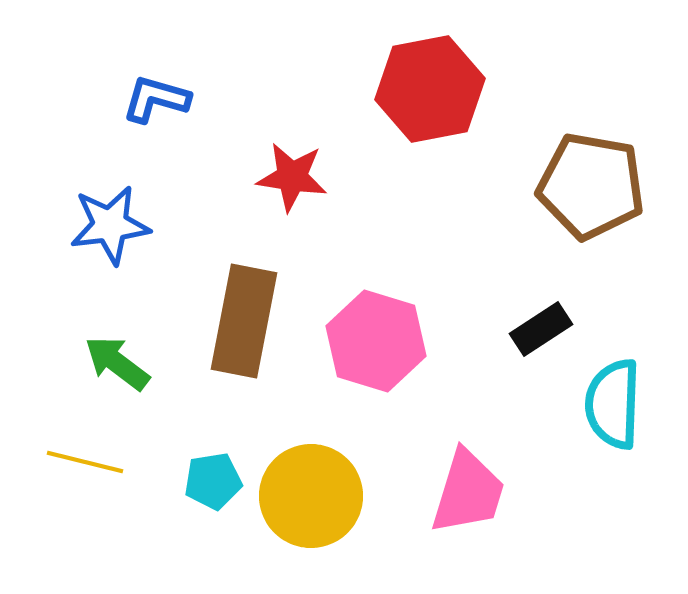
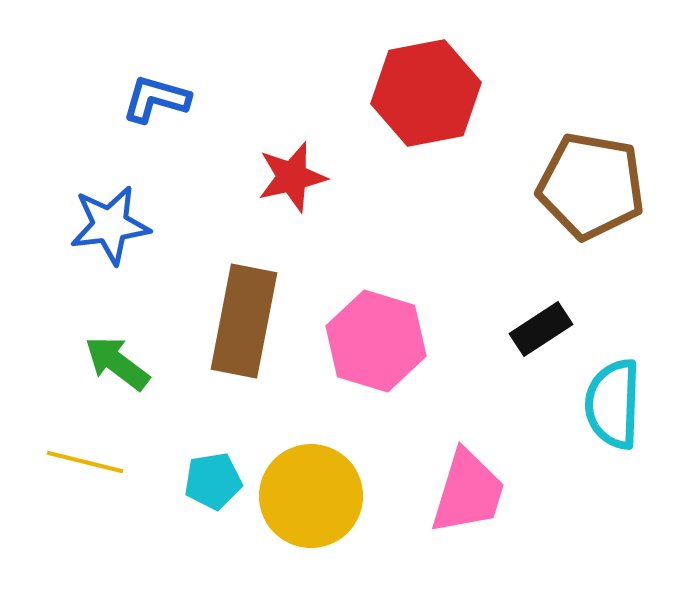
red hexagon: moved 4 px left, 4 px down
red star: rotated 22 degrees counterclockwise
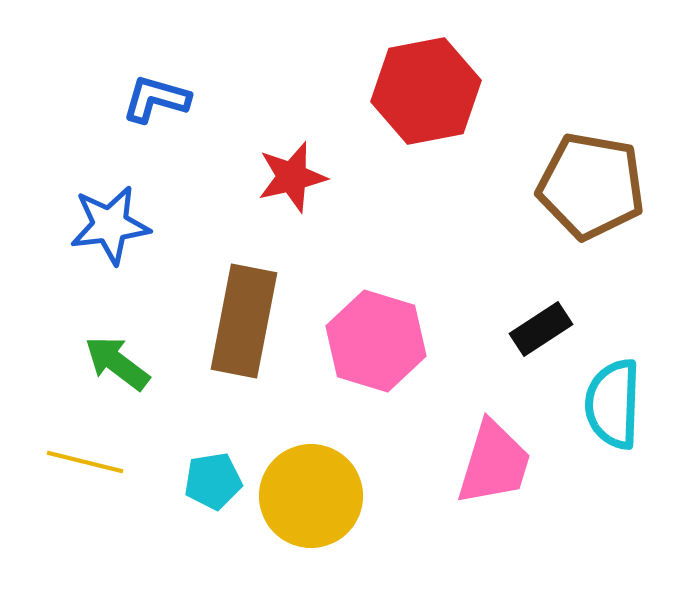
red hexagon: moved 2 px up
pink trapezoid: moved 26 px right, 29 px up
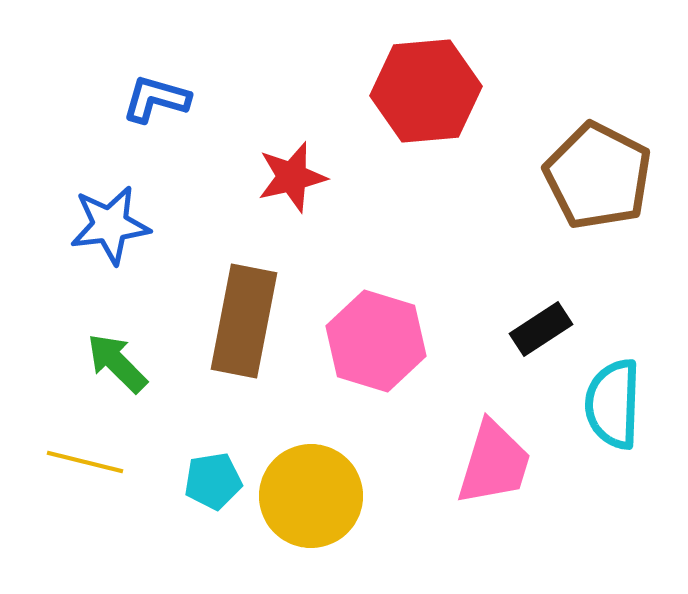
red hexagon: rotated 6 degrees clockwise
brown pentagon: moved 7 px right, 10 px up; rotated 17 degrees clockwise
green arrow: rotated 8 degrees clockwise
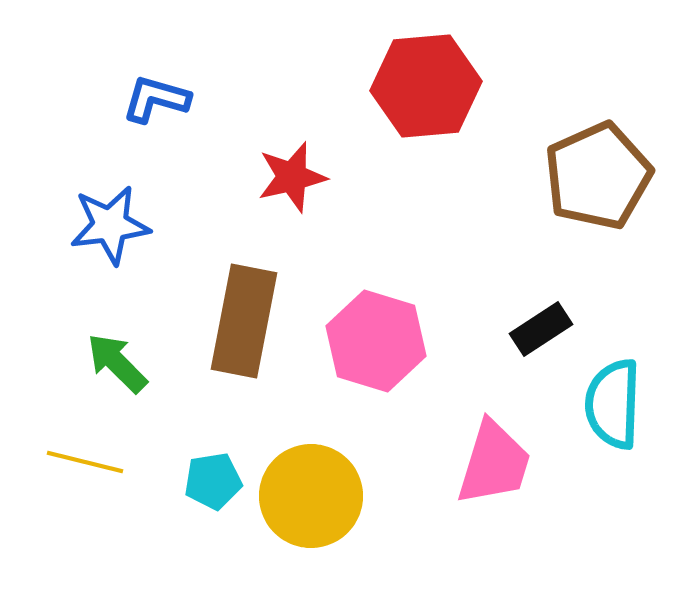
red hexagon: moved 5 px up
brown pentagon: rotated 21 degrees clockwise
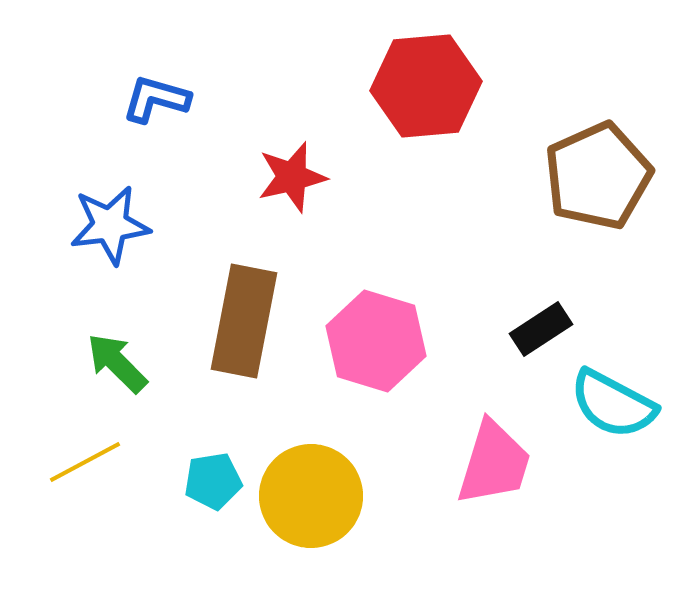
cyan semicircle: rotated 64 degrees counterclockwise
yellow line: rotated 42 degrees counterclockwise
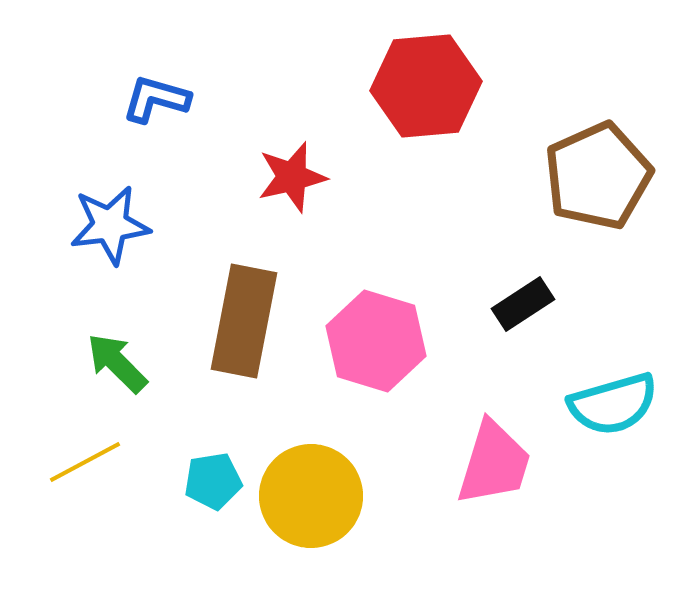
black rectangle: moved 18 px left, 25 px up
cyan semicircle: rotated 44 degrees counterclockwise
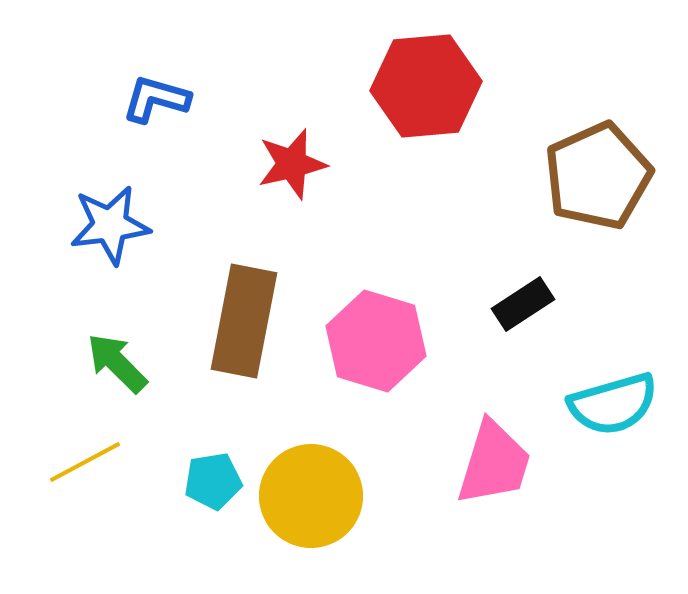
red star: moved 13 px up
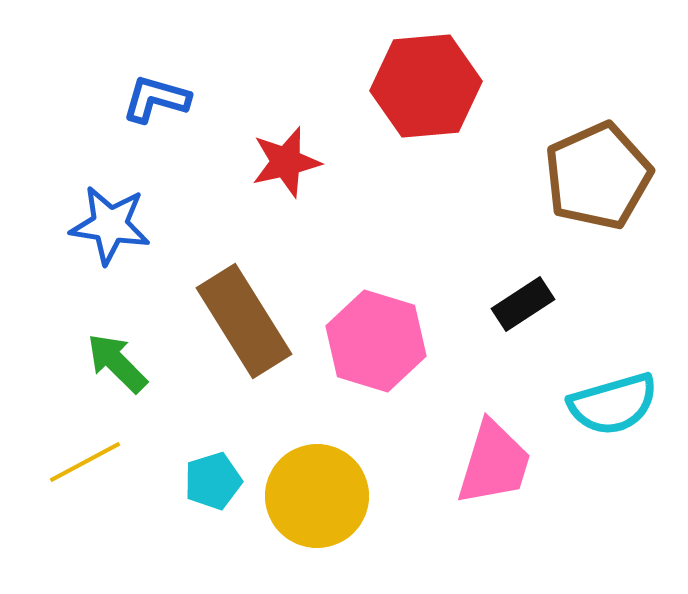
red star: moved 6 px left, 2 px up
blue star: rotated 16 degrees clockwise
brown rectangle: rotated 43 degrees counterclockwise
cyan pentagon: rotated 8 degrees counterclockwise
yellow circle: moved 6 px right
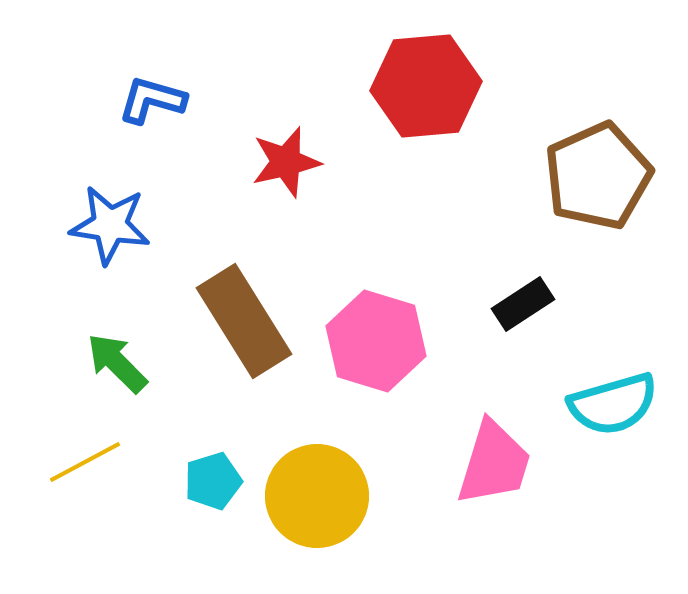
blue L-shape: moved 4 px left, 1 px down
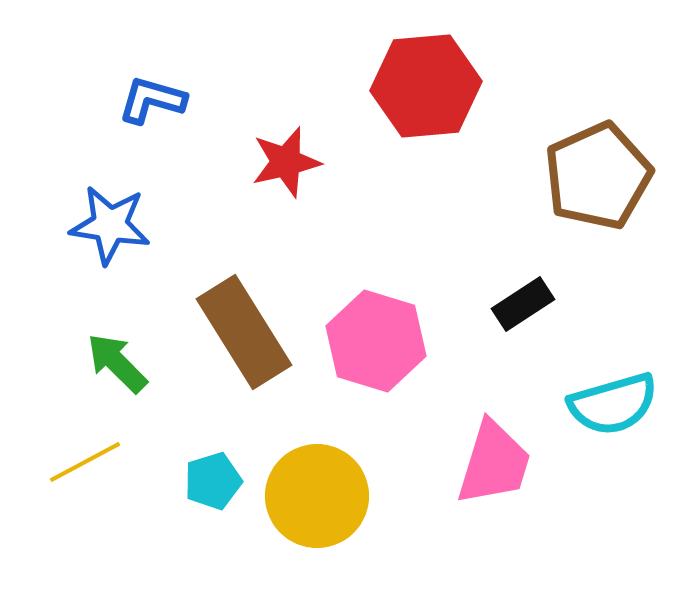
brown rectangle: moved 11 px down
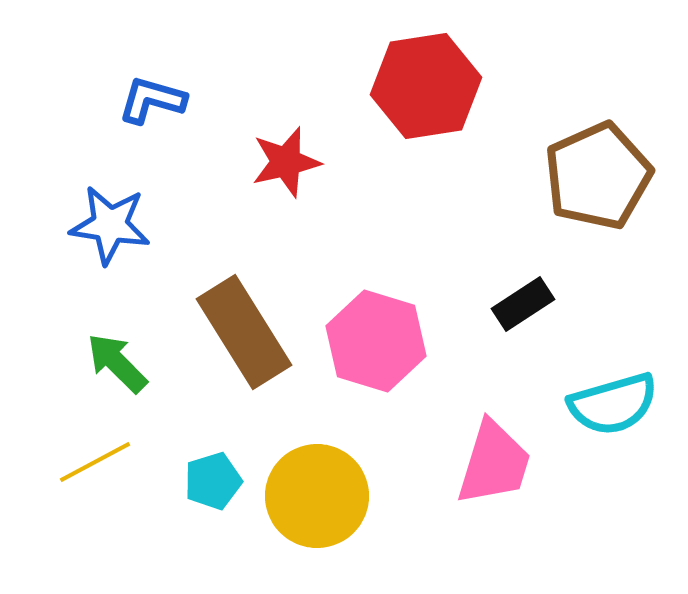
red hexagon: rotated 4 degrees counterclockwise
yellow line: moved 10 px right
